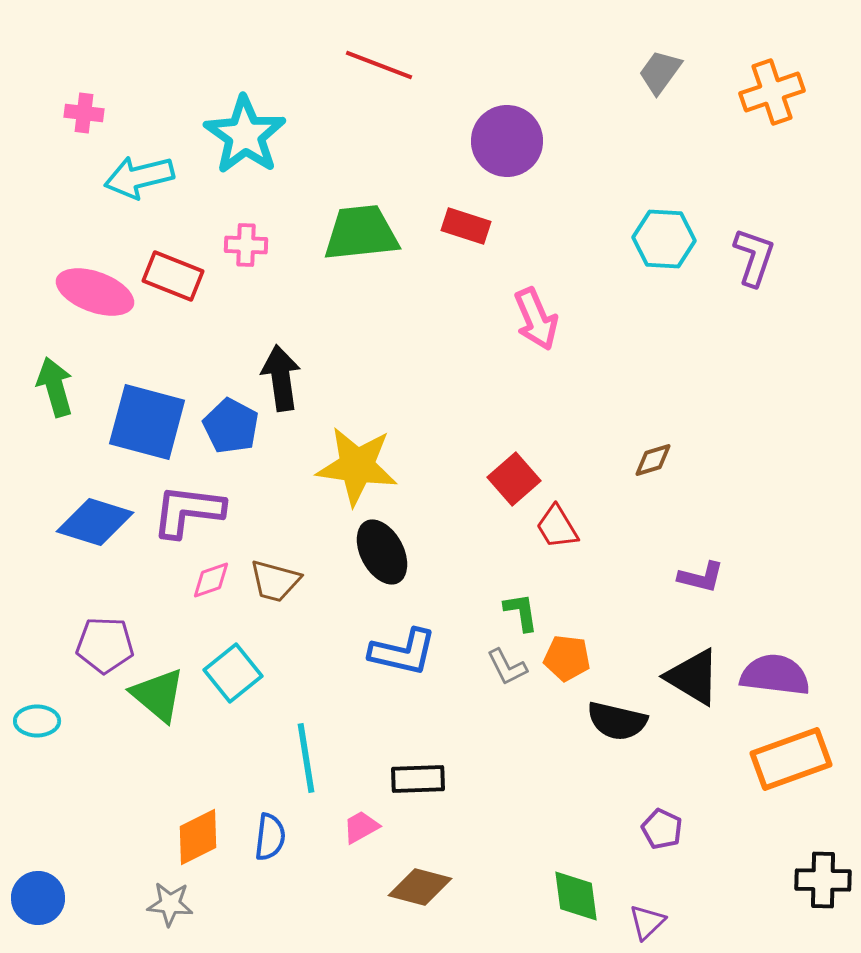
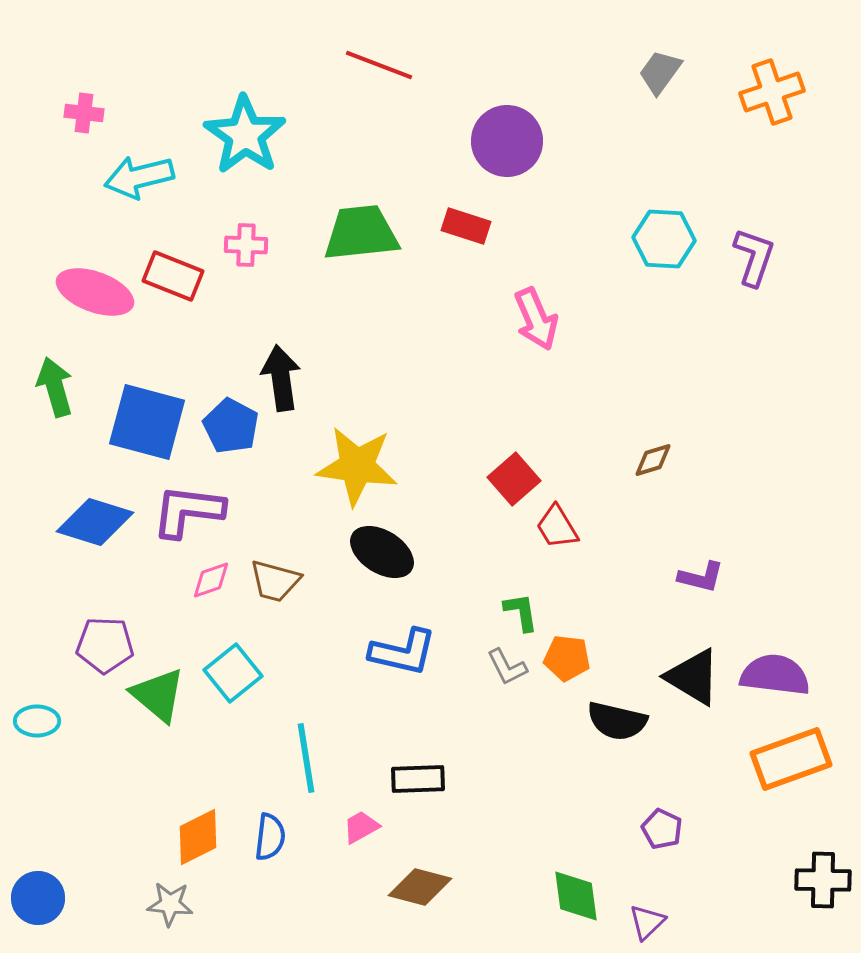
black ellipse at (382, 552): rotated 30 degrees counterclockwise
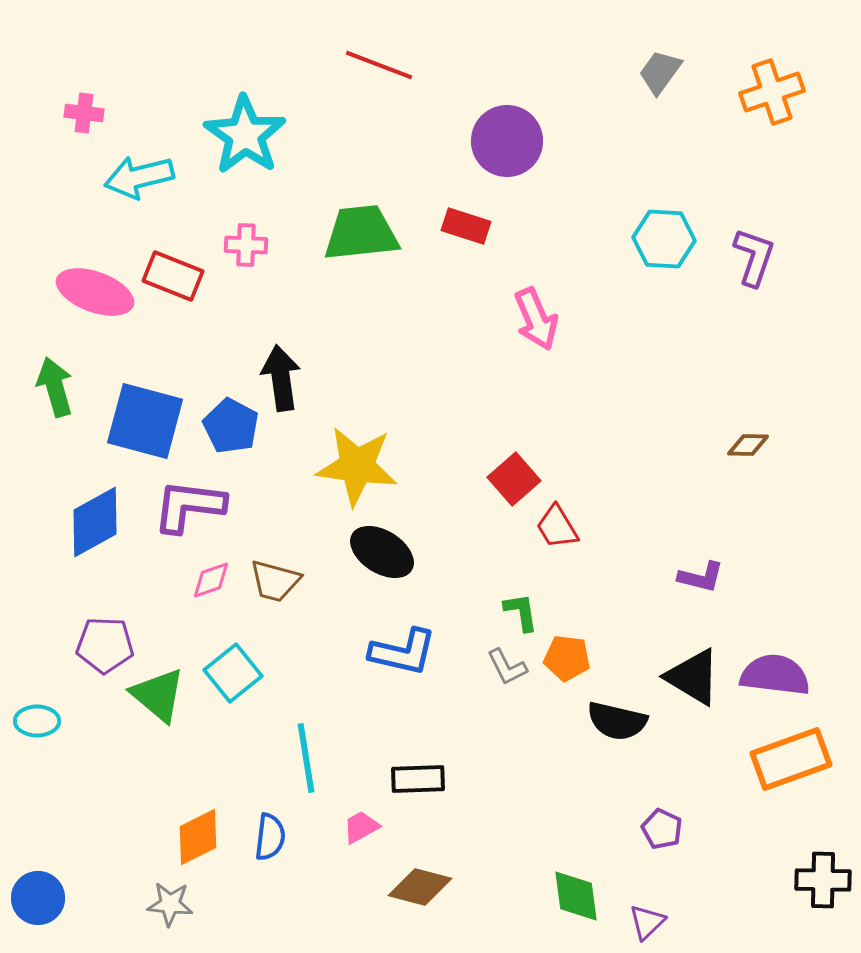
blue square at (147, 422): moved 2 px left, 1 px up
brown diamond at (653, 460): moved 95 px right, 15 px up; rotated 18 degrees clockwise
purple L-shape at (188, 511): moved 1 px right, 5 px up
blue diamond at (95, 522): rotated 46 degrees counterclockwise
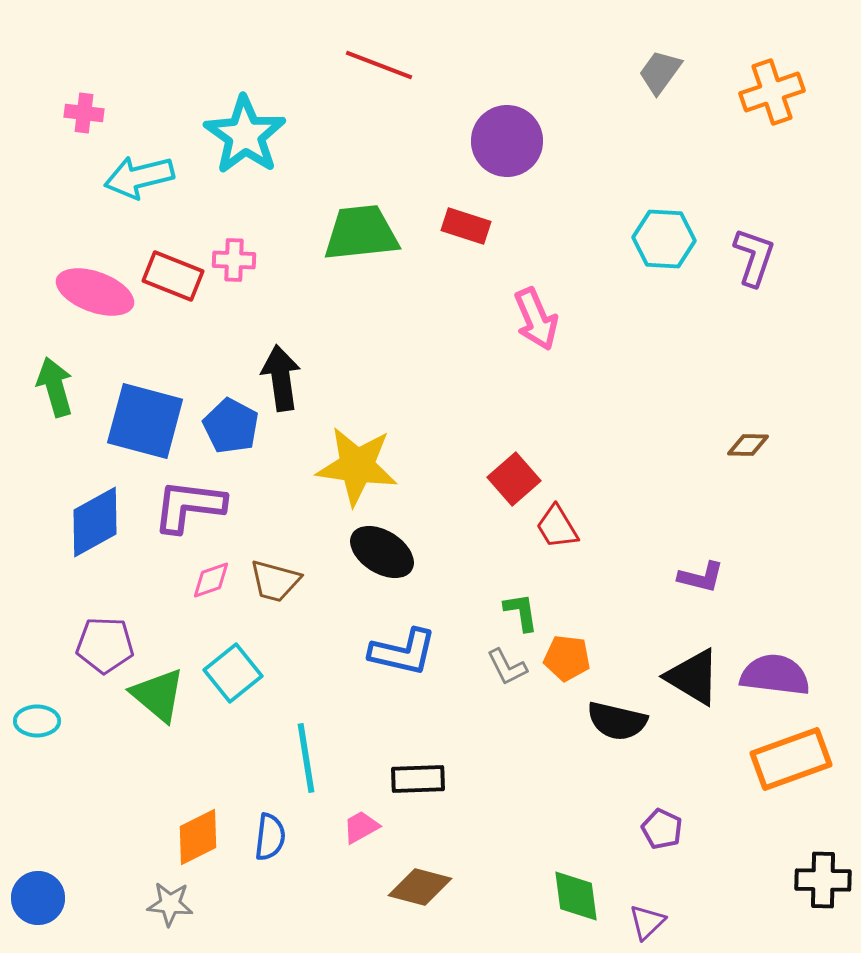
pink cross at (246, 245): moved 12 px left, 15 px down
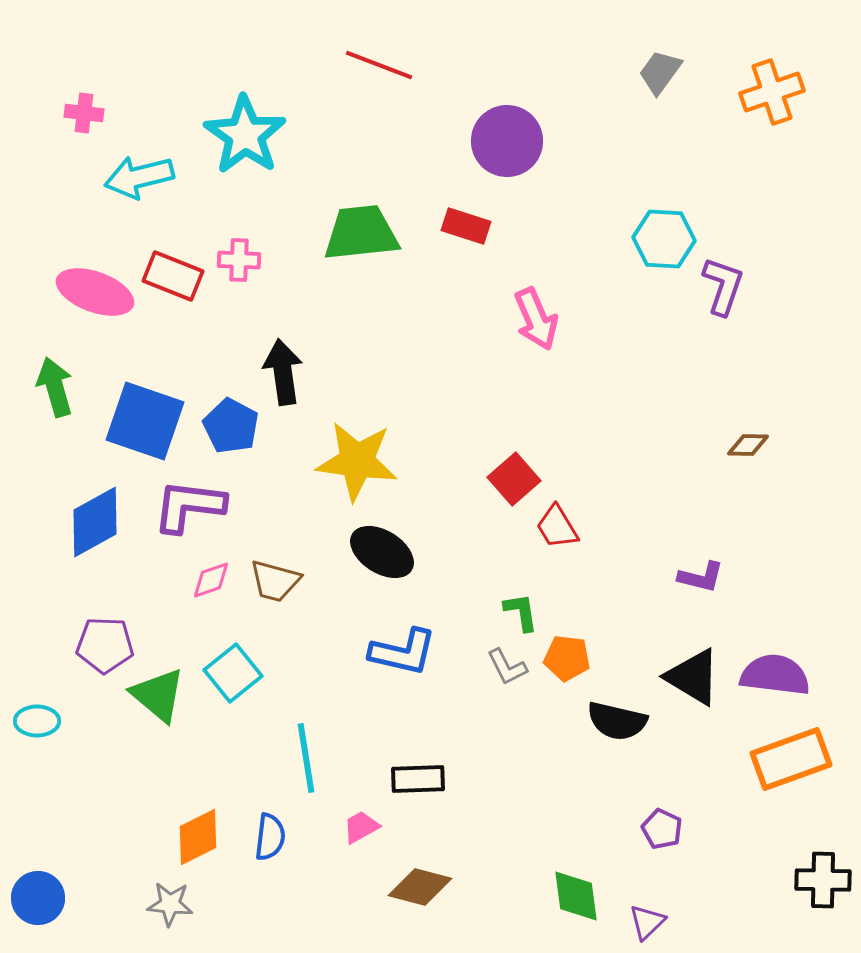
purple L-shape at (754, 257): moved 31 px left, 29 px down
pink cross at (234, 260): moved 5 px right
black arrow at (281, 378): moved 2 px right, 6 px up
blue square at (145, 421): rotated 4 degrees clockwise
yellow star at (357, 466): moved 5 px up
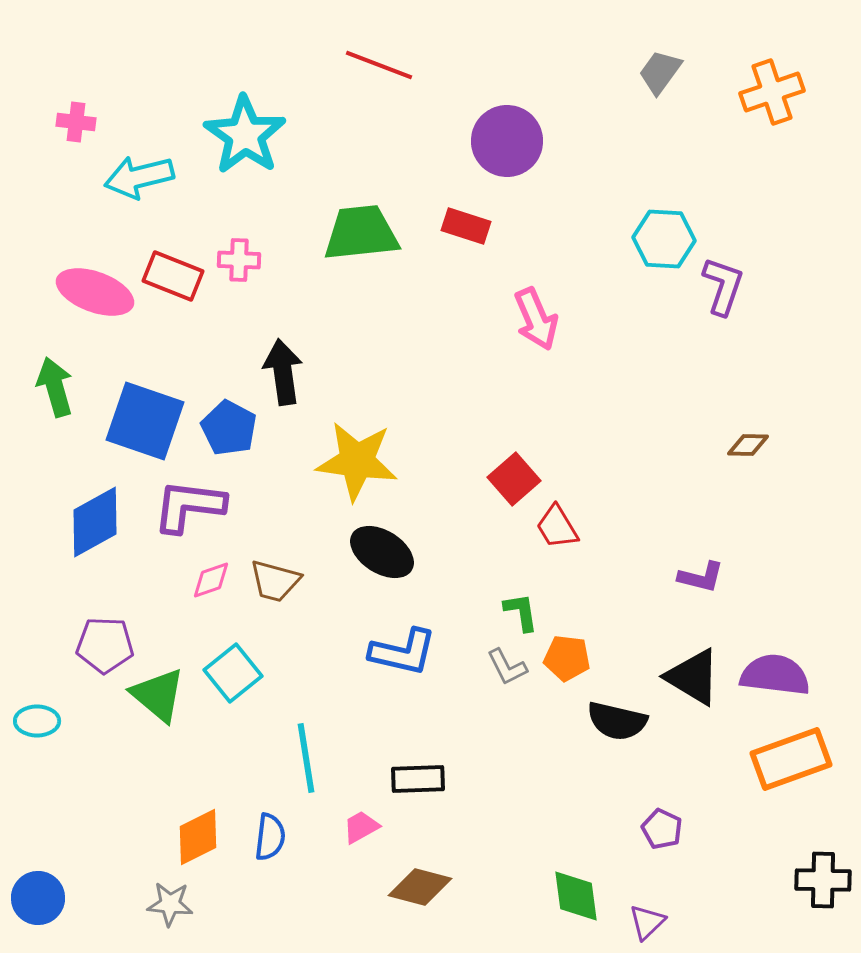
pink cross at (84, 113): moved 8 px left, 9 px down
blue pentagon at (231, 426): moved 2 px left, 2 px down
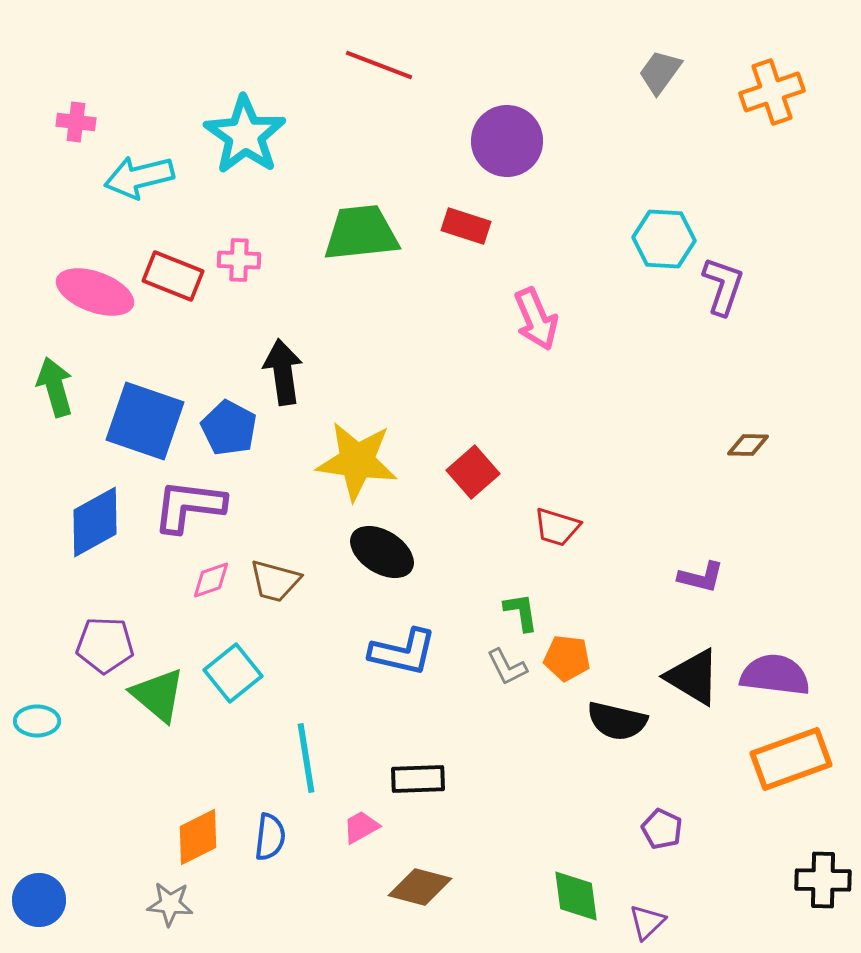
red square at (514, 479): moved 41 px left, 7 px up
red trapezoid at (557, 527): rotated 42 degrees counterclockwise
blue circle at (38, 898): moved 1 px right, 2 px down
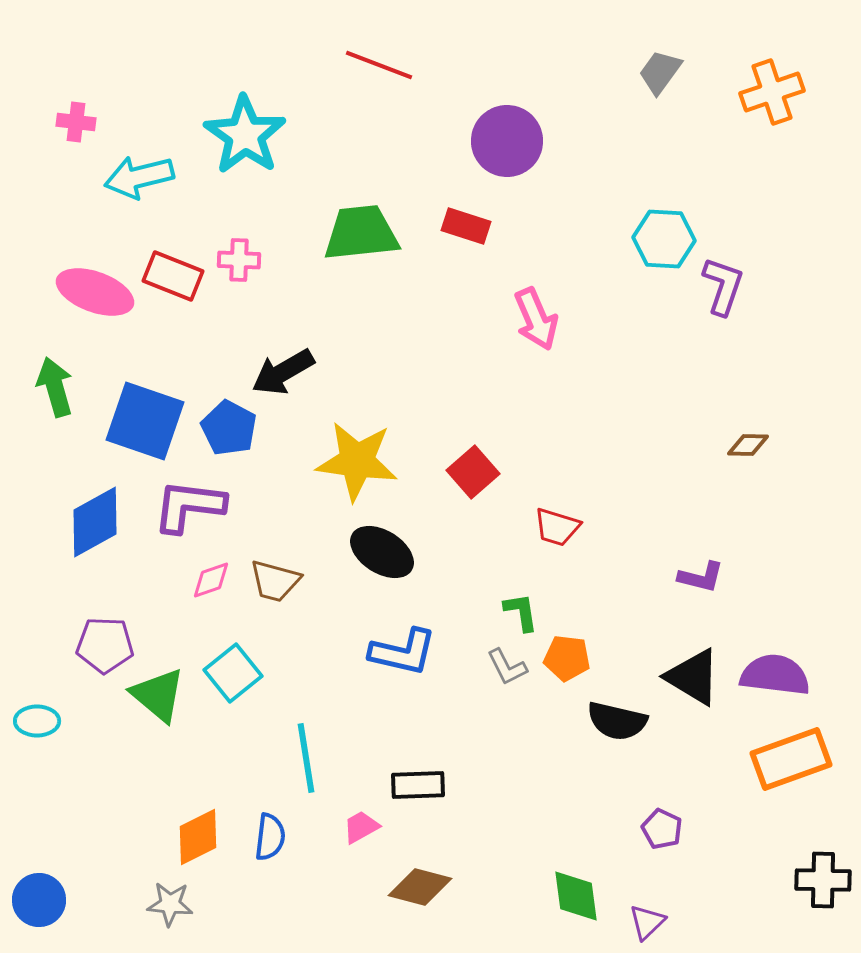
black arrow at (283, 372): rotated 112 degrees counterclockwise
black rectangle at (418, 779): moved 6 px down
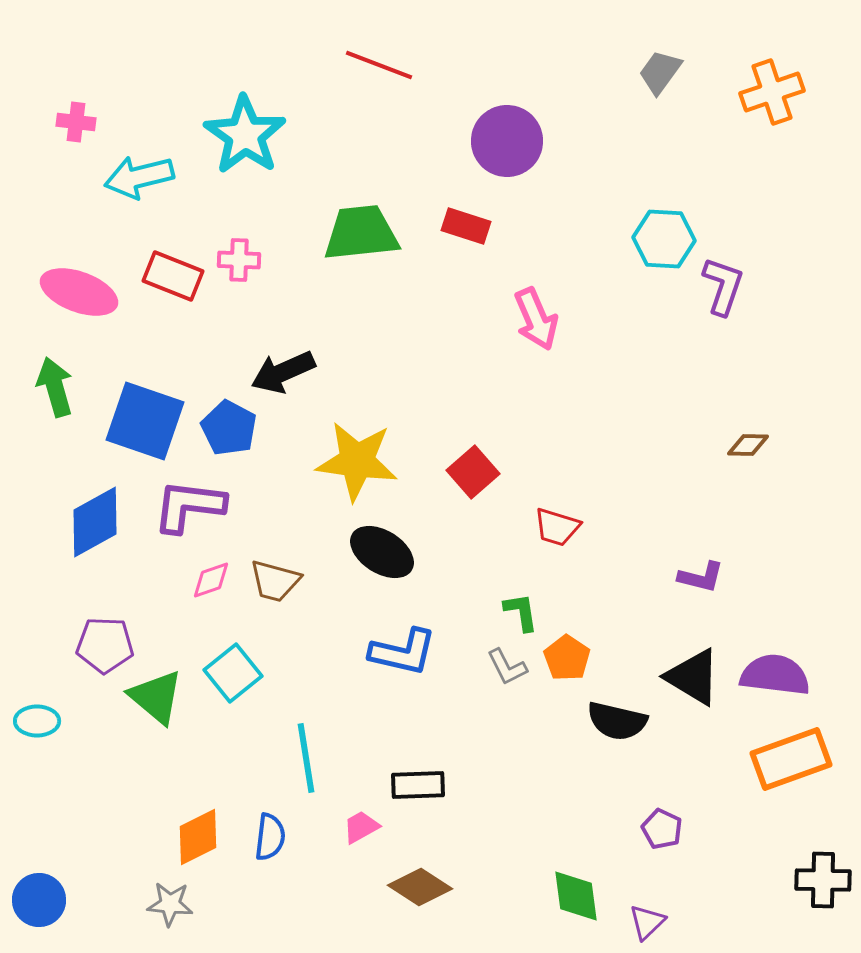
pink ellipse at (95, 292): moved 16 px left
black arrow at (283, 372): rotated 6 degrees clockwise
orange pentagon at (567, 658): rotated 27 degrees clockwise
green triangle at (158, 695): moved 2 px left, 2 px down
brown diamond at (420, 887): rotated 18 degrees clockwise
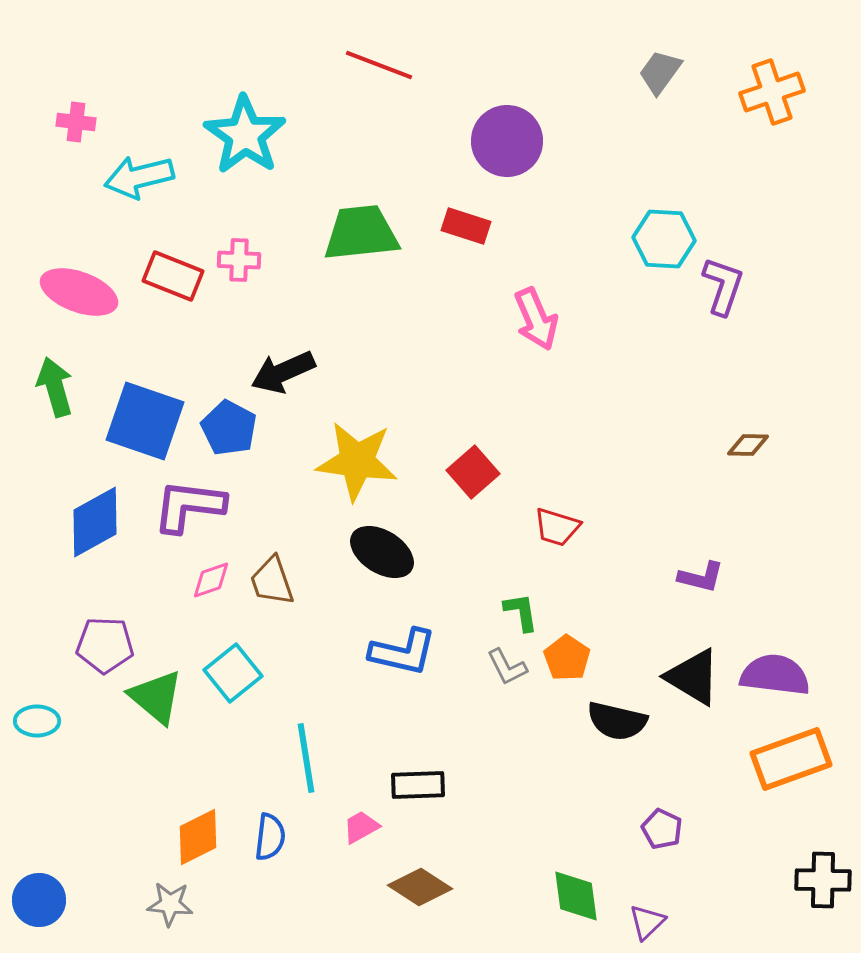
brown trapezoid at (275, 581): moved 3 px left; rotated 56 degrees clockwise
